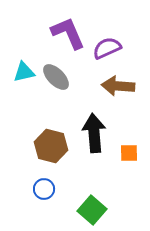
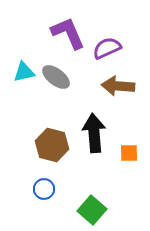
gray ellipse: rotated 8 degrees counterclockwise
brown hexagon: moved 1 px right, 1 px up
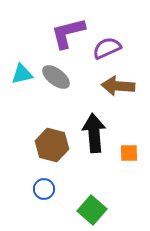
purple L-shape: rotated 81 degrees counterclockwise
cyan triangle: moved 2 px left, 2 px down
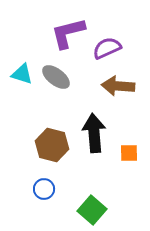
cyan triangle: rotated 30 degrees clockwise
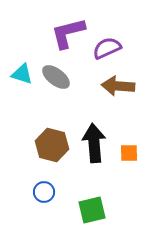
black arrow: moved 10 px down
blue circle: moved 3 px down
green square: rotated 36 degrees clockwise
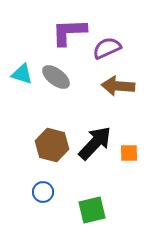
purple L-shape: moved 1 px right, 1 px up; rotated 12 degrees clockwise
black arrow: moved 1 px right; rotated 48 degrees clockwise
blue circle: moved 1 px left
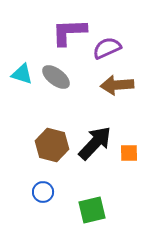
brown arrow: moved 1 px left, 1 px up; rotated 8 degrees counterclockwise
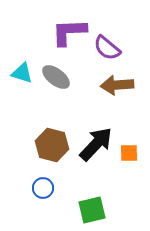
purple semicircle: rotated 116 degrees counterclockwise
cyan triangle: moved 1 px up
black arrow: moved 1 px right, 1 px down
blue circle: moved 4 px up
